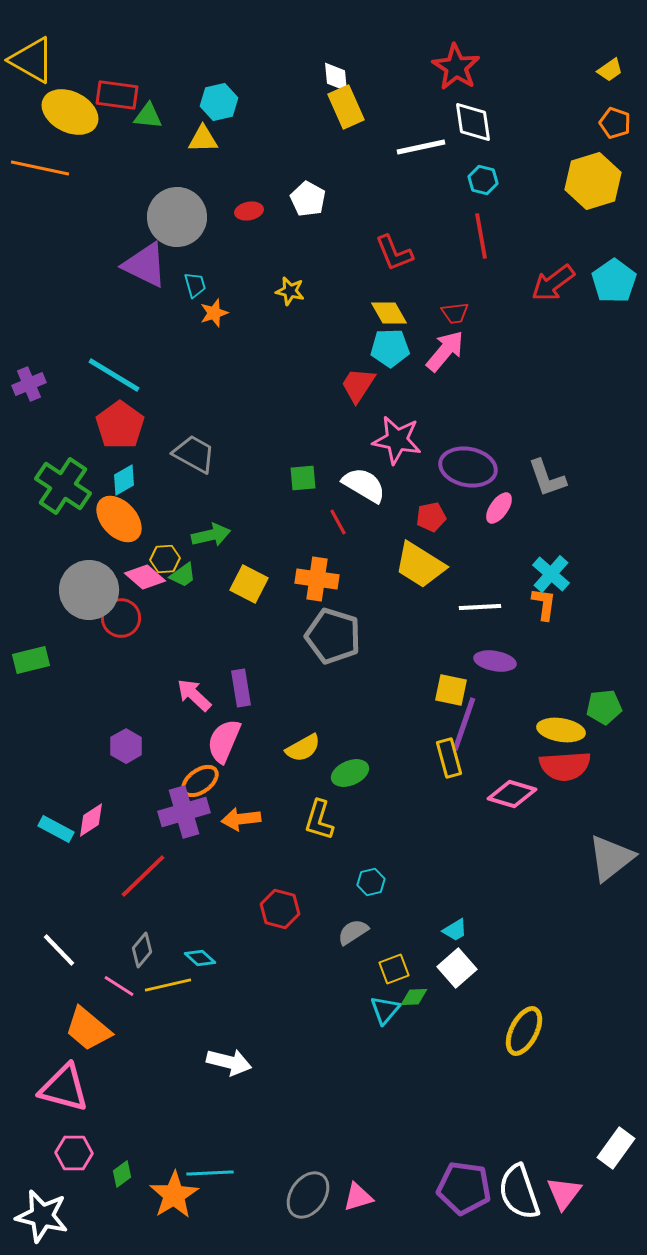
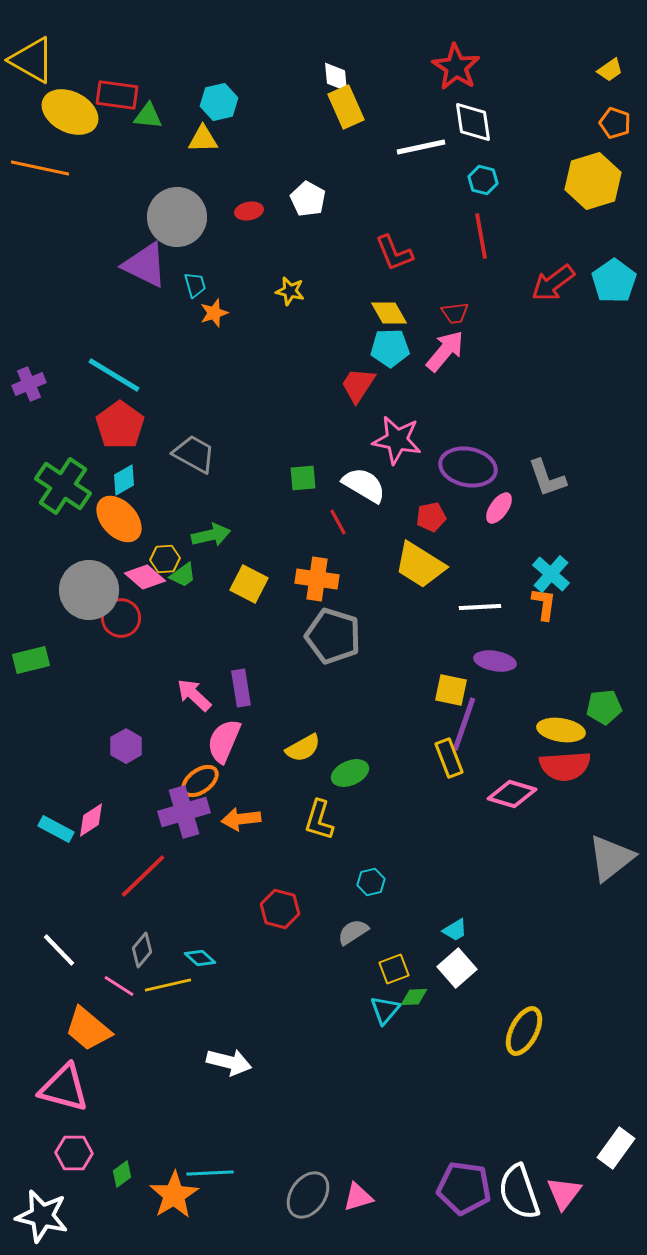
yellow rectangle at (449, 758): rotated 6 degrees counterclockwise
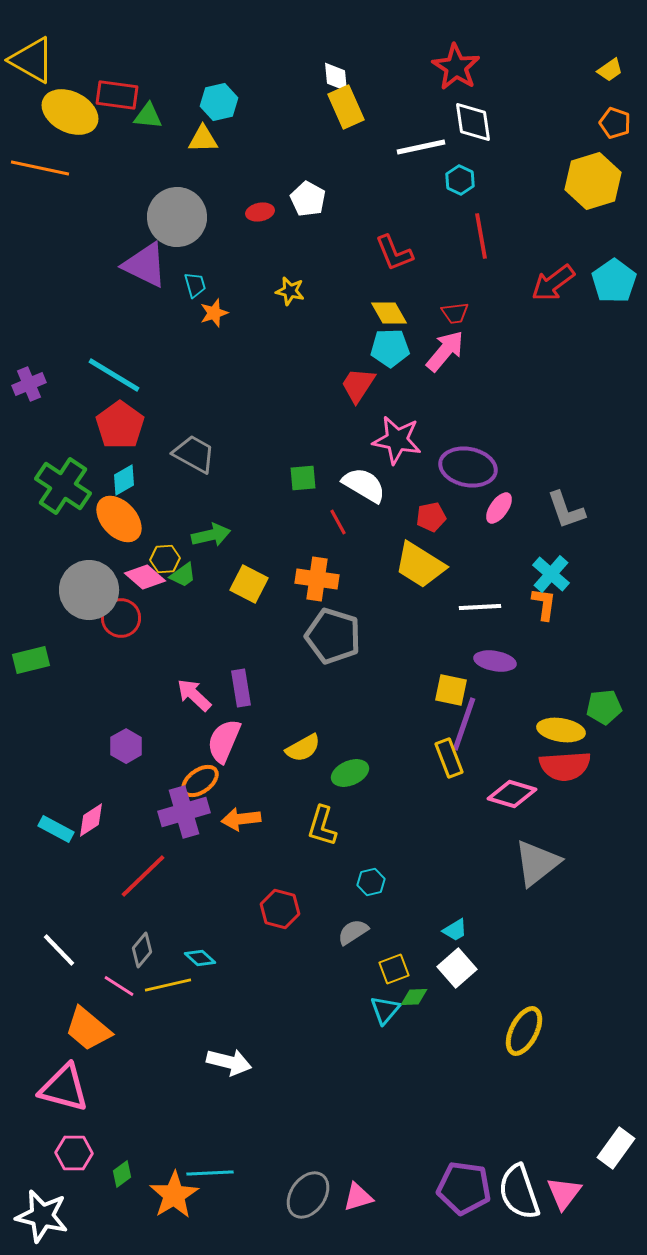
cyan hexagon at (483, 180): moved 23 px left; rotated 12 degrees clockwise
red ellipse at (249, 211): moved 11 px right, 1 px down
gray L-shape at (547, 478): moved 19 px right, 32 px down
yellow L-shape at (319, 820): moved 3 px right, 6 px down
gray triangle at (611, 858): moved 74 px left, 5 px down
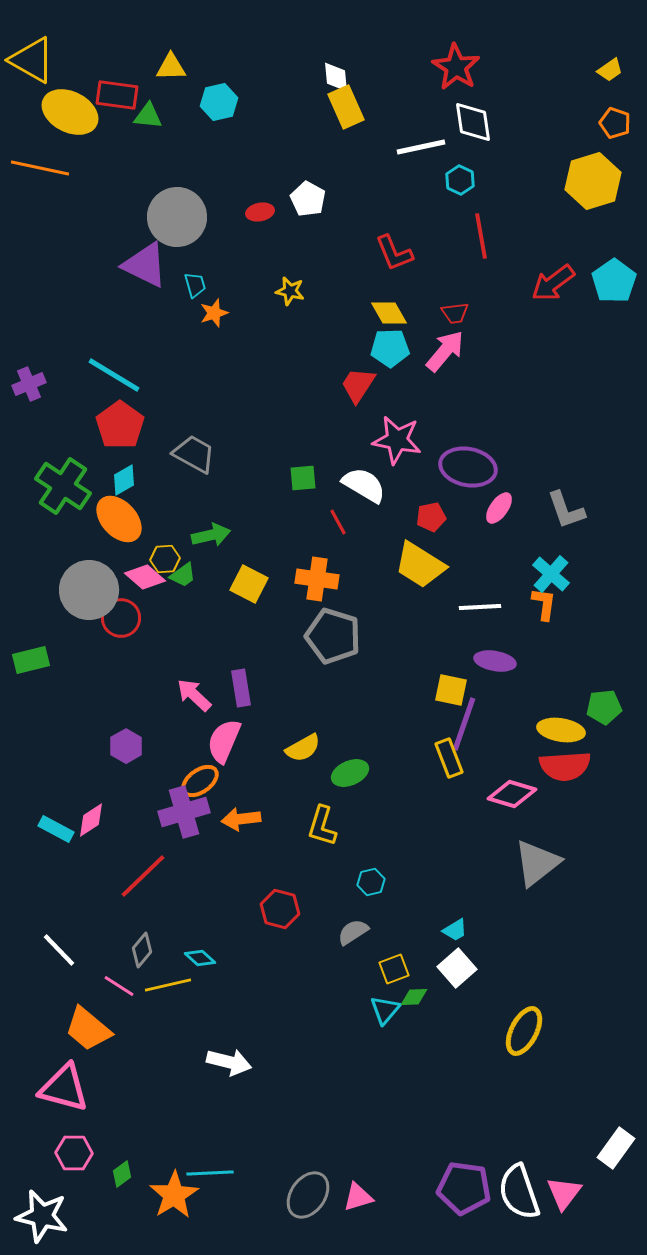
yellow triangle at (203, 139): moved 32 px left, 72 px up
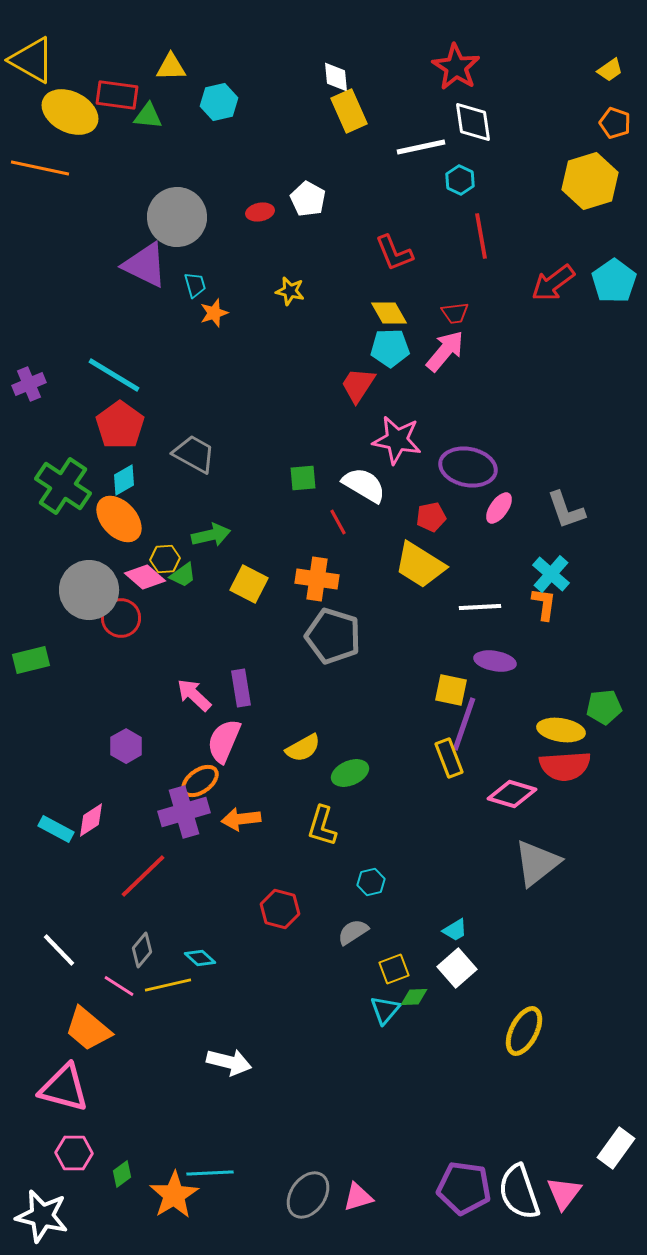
yellow rectangle at (346, 107): moved 3 px right, 4 px down
yellow hexagon at (593, 181): moved 3 px left
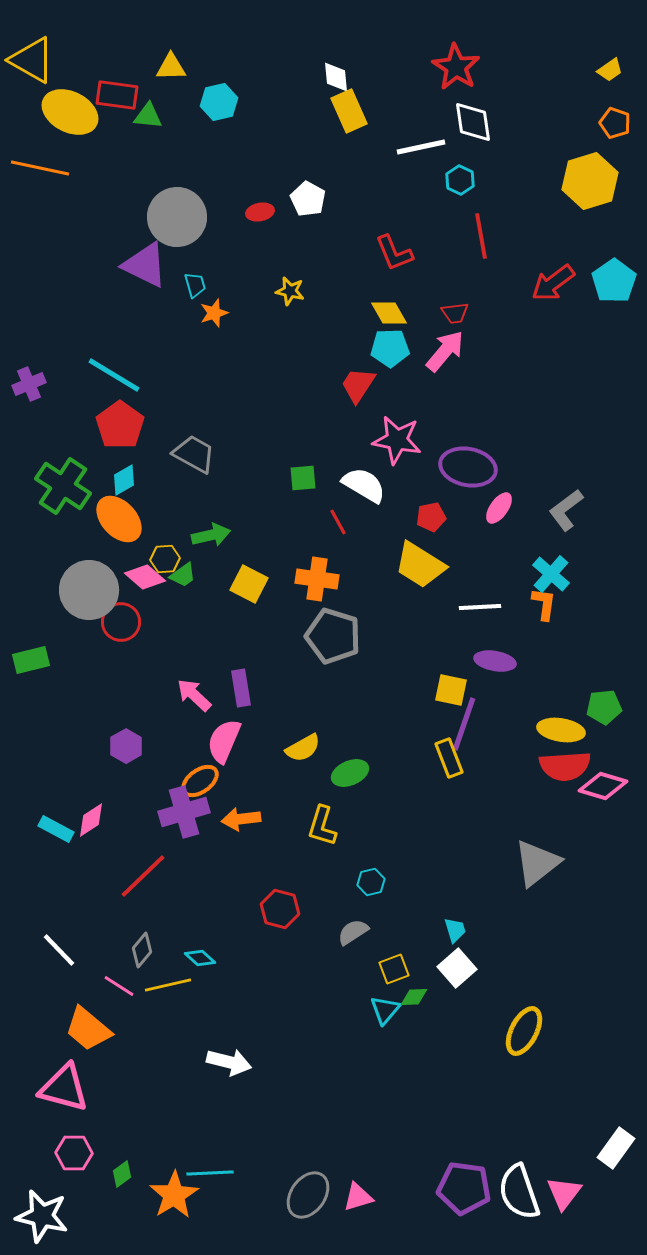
gray L-shape at (566, 510): rotated 72 degrees clockwise
red circle at (121, 618): moved 4 px down
pink diamond at (512, 794): moved 91 px right, 8 px up
cyan trapezoid at (455, 930): rotated 76 degrees counterclockwise
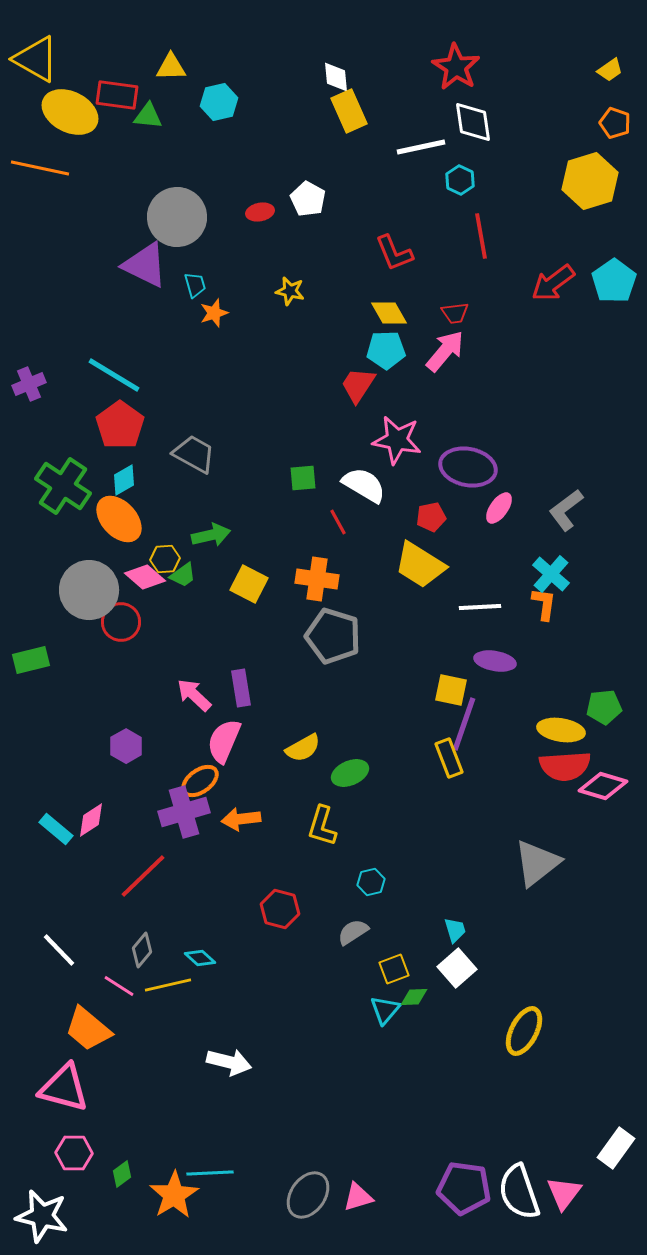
yellow triangle at (32, 60): moved 4 px right, 1 px up
cyan pentagon at (390, 348): moved 4 px left, 2 px down
cyan rectangle at (56, 829): rotated 12 degrees clockwise
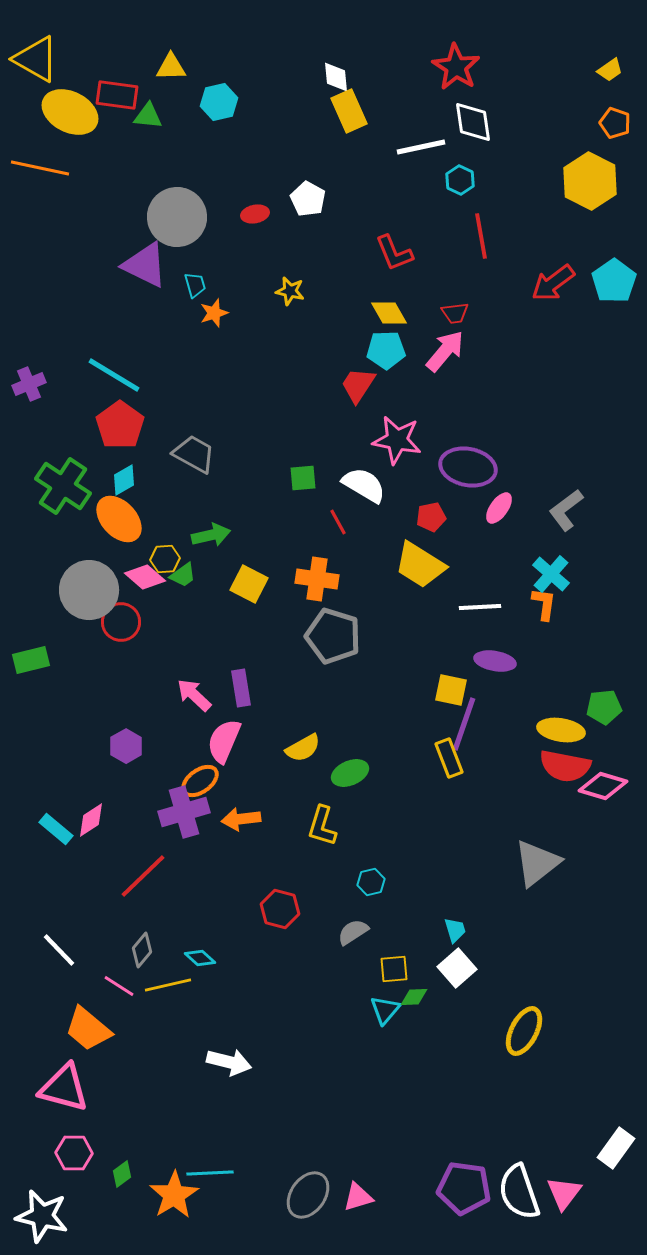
yellow hexagon at (590, 181): rotated 16 degrees counterclockwise
red ellipse at (260, 212): moved 5 px left, 2 px down
red semicircle at (565, 766): rotated 15 degrees clockwise
yellow square at (394, 969): rotated 16 degrees clockwise
